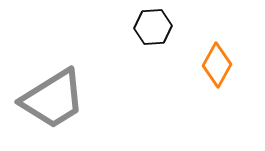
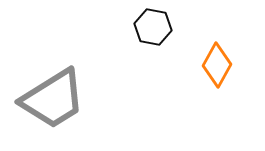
black hexagon: rotated 15 degrees clockwise
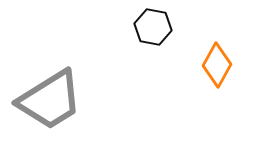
gray trapezoid: moved 3 px left, 1 px down
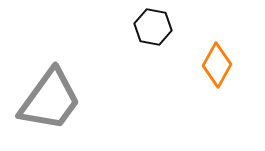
gray trapezoid: rotated 22 degrees counterclockwise
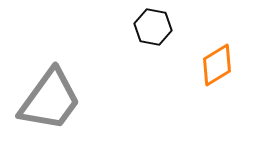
orange diamond: rotated 30 degrees clockwise
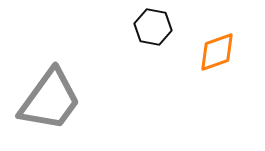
orange diamond: moved 13 px up; rotated 12 degrees clockwise
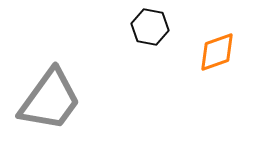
black hexagon: moved 3 px left
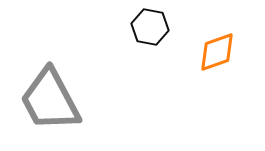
gray trapezoid: rotated 116 degrees clockwise
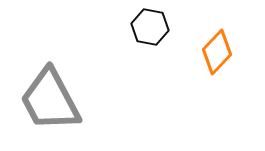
orange diamond: rotated 27 degrees counterclockwise
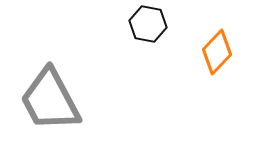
black hexagon: moved 2 px left, 3 px up
